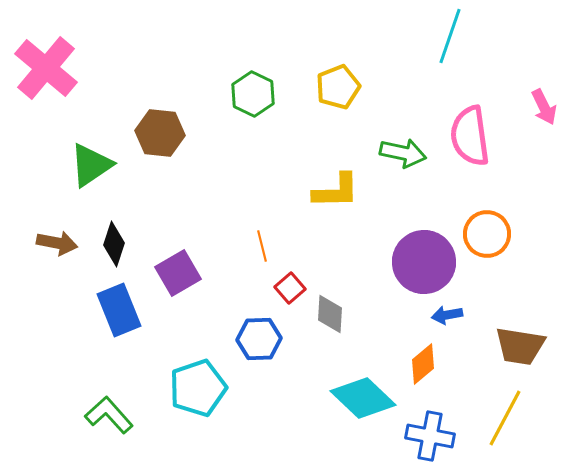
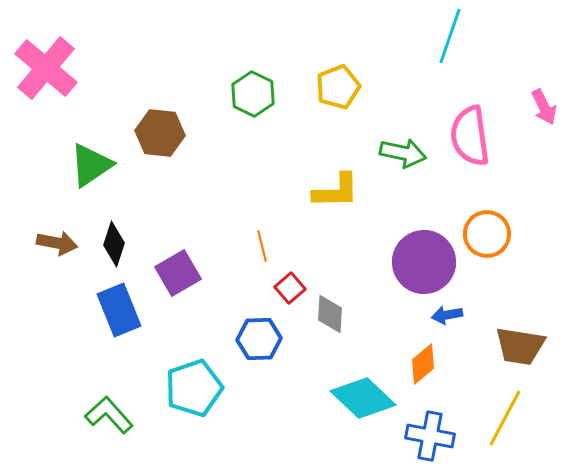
cyan pentagon: moved 4 px left
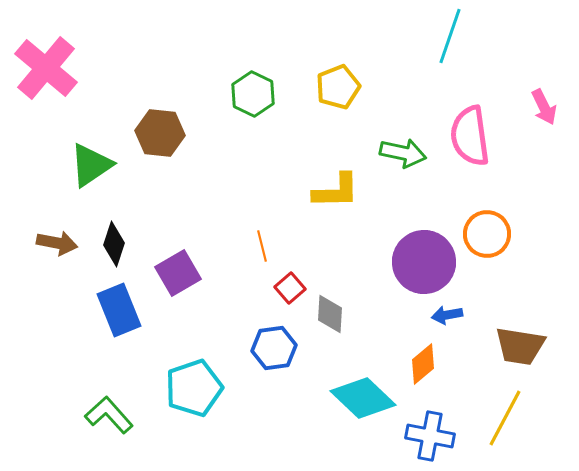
blue hexagon: moved 15 px right, 9 px down; rotated 6 degrees counterclockwise
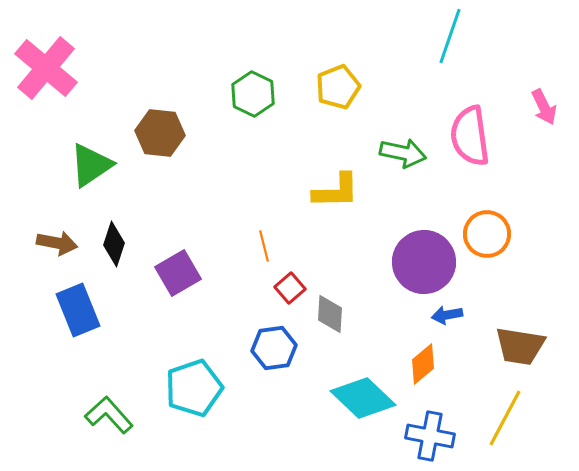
orange line: moved 2 px right
blue rectangle: moved 41 px left
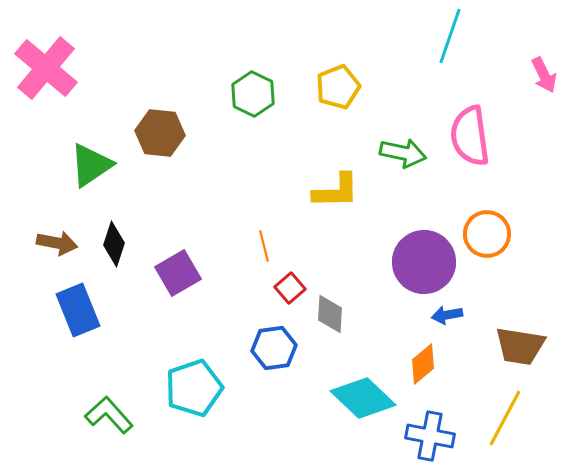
pink arrow: moved 32 px up
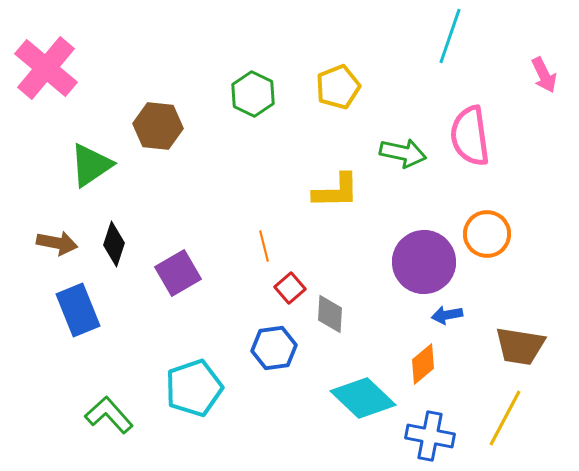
brown hexagon: moved 2 px left, 7 px up
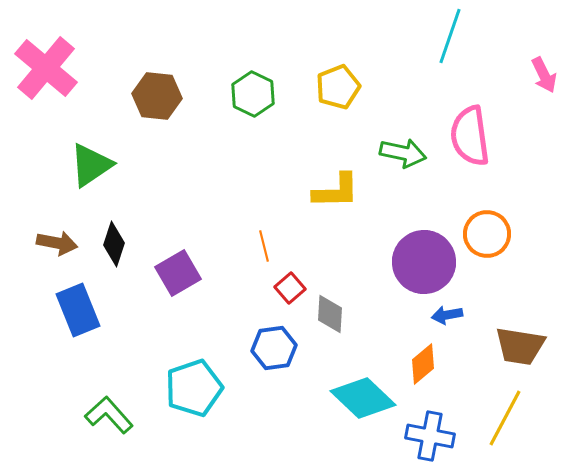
brown hexagon: moved 1 px left, 30 px up
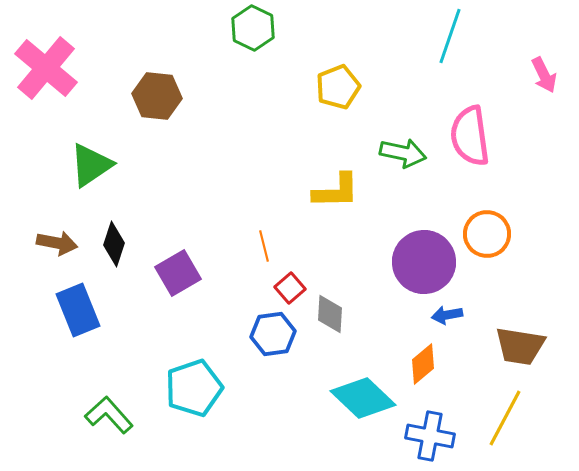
green hexagon: moved 66 px up
blue hexagon: moved 1 px left, 14 px up
